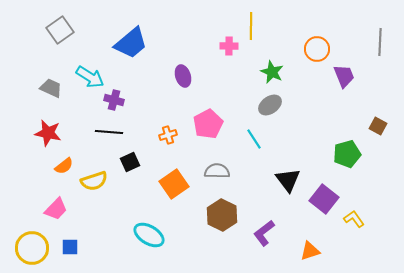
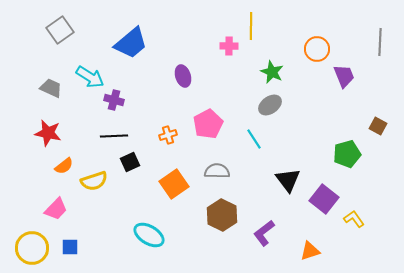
black line: moved 5 px right, 4 px down; rotated 8 degrees counterclockwise
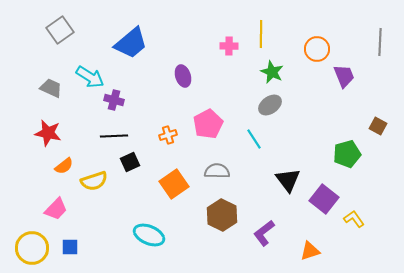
yellow line: moved 10 px right, 8 px down
cyan ellipse: rotated 8 degrees counterclockwise
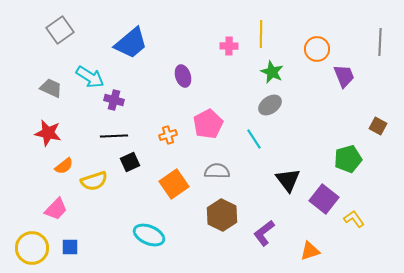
green pentagon: moved 1 px right, 5 px down
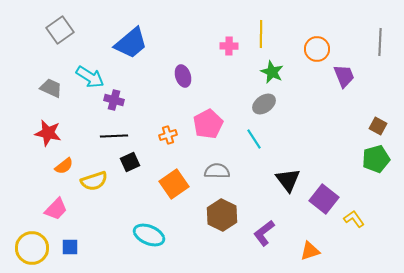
gray ellipse: moved 6 px left, 1 px up
green pentagon: moved 28 px right
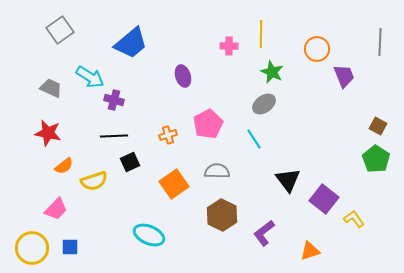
green pentagon: rotated 24 degrees counterclockwise
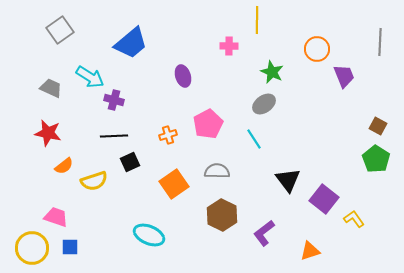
yellow line: moved 4 px left, 14 px up
pink trapezoid: moved 8 px down; rotated 115 degrees counterclockwise
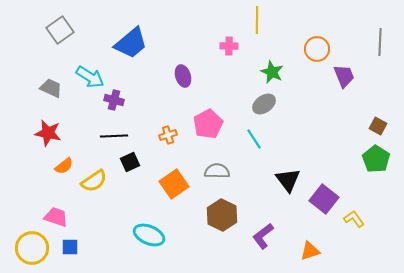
yellow semicircle: rotated 16 degrees counterclockwise
purple L-shape: moved 1 px left, 3 px down
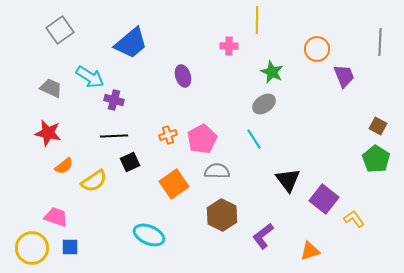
pink pentagon: moved 6 px left, 15 px down
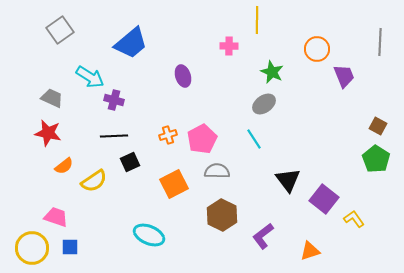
gray trapezoid: moved 1 px right, 10 px down
orange square: rotated 8 degrees clockwise
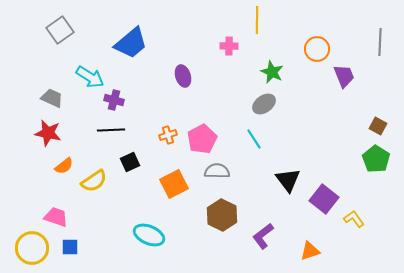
black line: moved 3 px left, 6 px up
